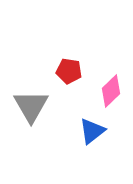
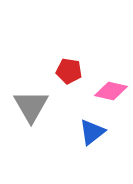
pink diamond: rotated 56 degrees clockwise
blue triangle: moved 1 px down
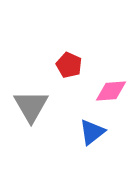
red pentagon: moved 6 px up; rotated 15 degrees clockwise
pink diamond: rotated 16 degrees counterclockwise
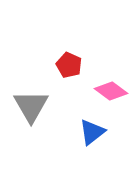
pink diamond: rotated 40 degrees clockwise
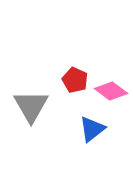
red pentagon: moved 6 px right, 15 px down
blue triangle: moved 3 px up
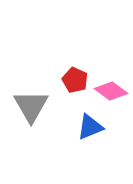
blue triangle: moved 2 px left, 2 px up; rotated 16 degrees clockwise
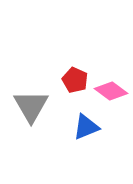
blue triangle: moved 4 px left
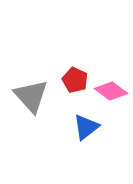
gray triangle: moved 10 px up; rotated 12 degrees counterclockwise
blue triangle: rotated 16 degrees counterclockwise
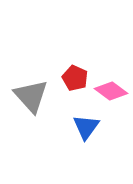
red pentagon: moved 2 px up
blue triangle: rotated 16 degrees counterclockwise
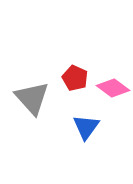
pink diamond: moved 2 px right, 3 px up
gray triangle: moved 1 px right, 2 px down
